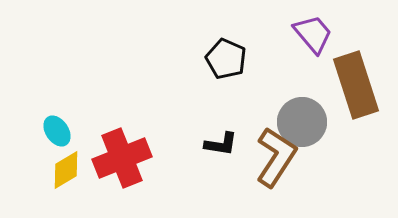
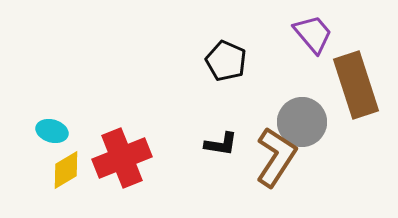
black pentagon: moved 2 px down
cyan ellipse: moved 5 px left; rotated 40 degrees counterclockwise
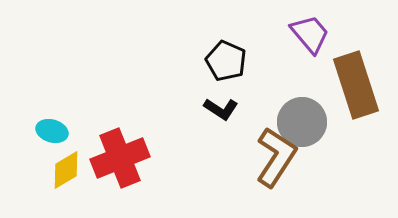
purple trapezoid: moved 3 px left
black L-shape: moved 35 px up; rotated 24 degrees clockwise
red cross: moved 2 px left
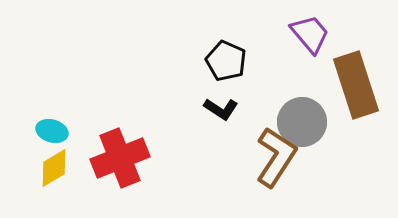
yellow diamond: moved 12 px left, 2 px up
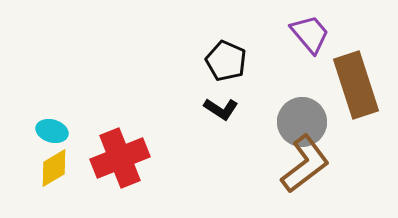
brown L-shape: moved 29 px right, 7 px down; rotated 20 degrees clockwise
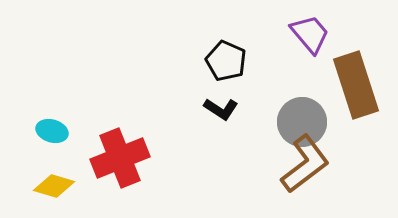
yellow diamond: moved 18 px down; rotated 48 degrees clockwise
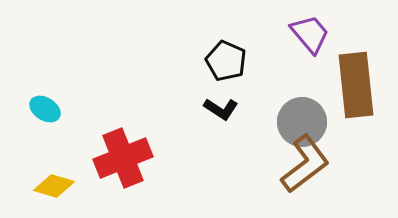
brown rectangle: rotated 12 degrees clockwise
cyan ellipse: moved 7 px left, 22 px up; rotated 16 degrees clockwise
red cross: moved 3 px right
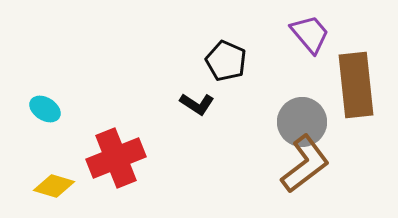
black L-shape: moved 24 px left, 5 px up
red cross: moved 7 px left
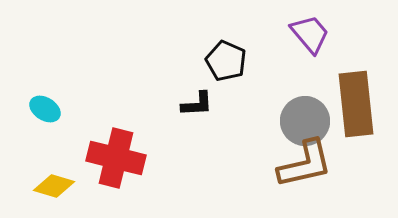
brown rectangle: moved 19 px down
black L-shape: rotated 36 degrees counterclockwise
gray circle: moved 3 px right, 1 px up
red cross: rotated 36 degrees clockwise
brown L-shape: rotated 24 degrees clockwise
